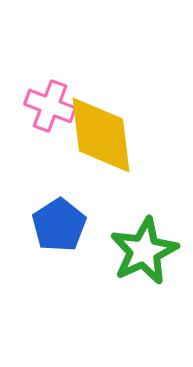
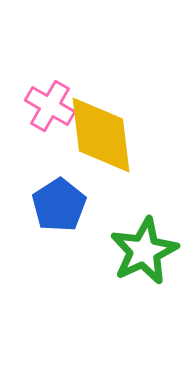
pink cross: rotated 9 degrees clockwise
blue pentagon: moved 20 px up
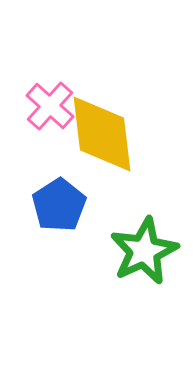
pink cross: rotated 12 degrees clockwise
yellow diamond: moved 1 px right, 1 px up
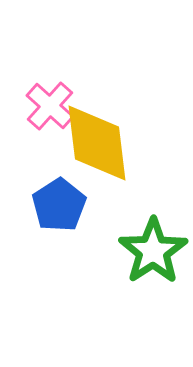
yellow diamond: moved 5 px left, 9 px down
green star: moved 9 px right; rotated 8 degrees counterclockwise
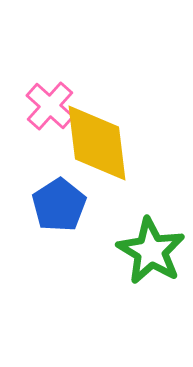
green star: moved 2 px left; rotated 8 degrees counterclockwise
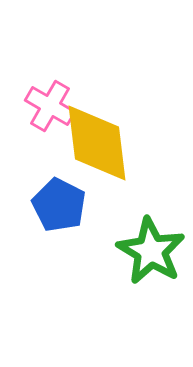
pink cross: rotated 12 degrees counterclockwise
blue pentagon: rotated 12 degrees counterclockwise
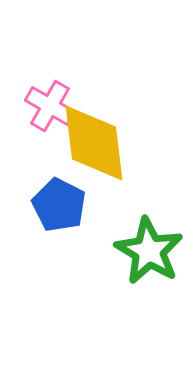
yellow diamond: moved 3 px left
green star: moved 2 px left
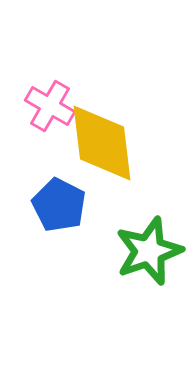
yellow diamond: moved 8 px right
green star: rotated 22 degrees clockwise
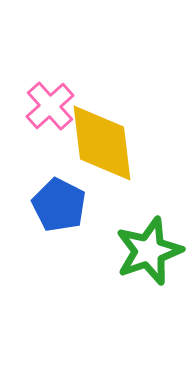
pink cross: rotated 18 degrees clockwise
